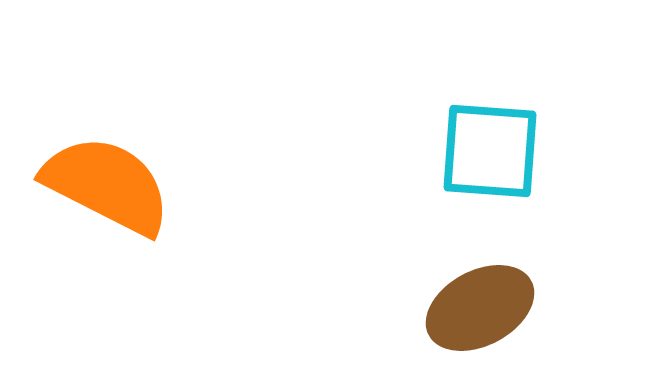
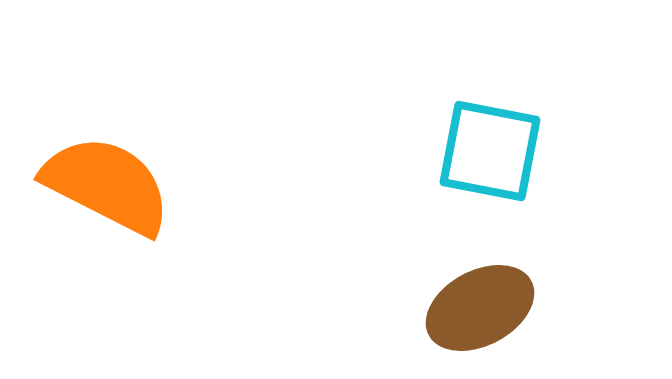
cyan square: rotated 7 degrees clockwise
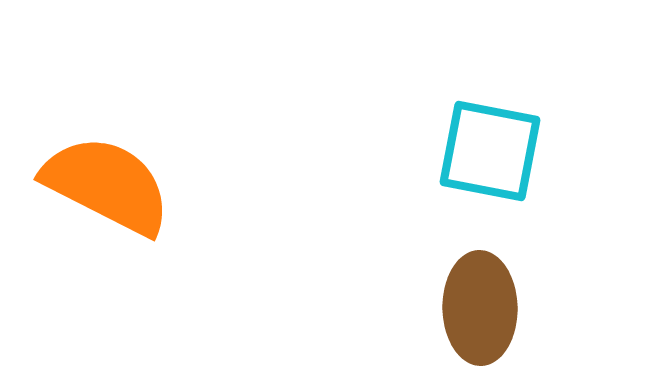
brown ellipse: rotated 63 degrees counterclockwise
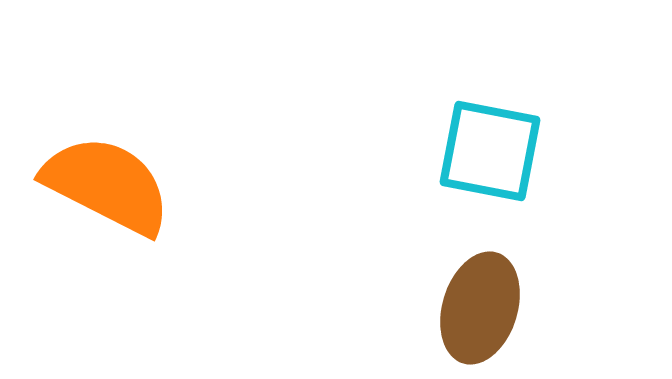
brown ellipse: rotated 18 degrees clockwise
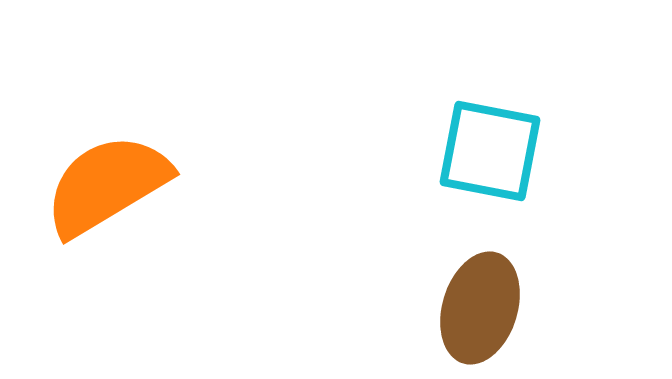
orange semicircle: rotated 58 degrees counterclockwise
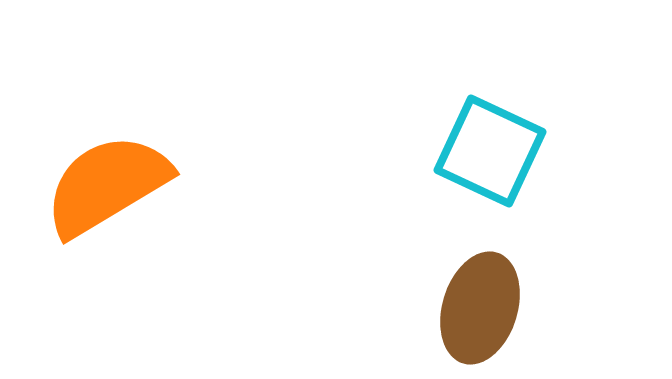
cyan square: rotated 14 degrees clockwise
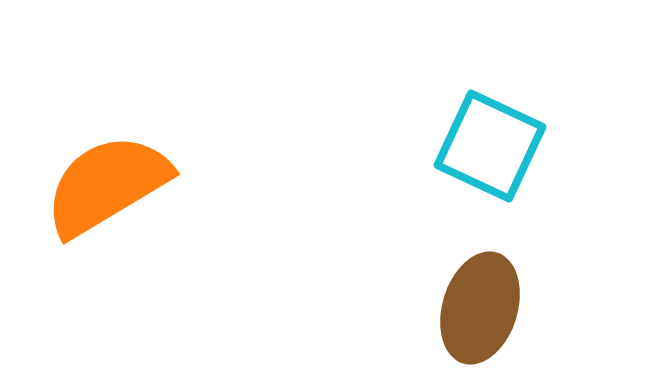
cyan square: moved 5 px up
